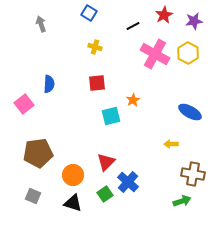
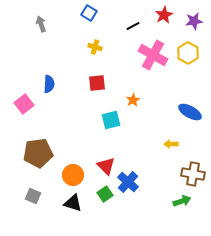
pink cross: moved 2 px left, 1 px down
cyan square: moved 4 px down
red triangle: moved 4 px down; rotated 30 degrees counterclockwise
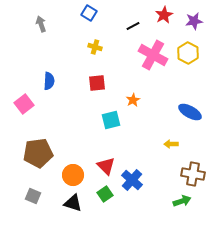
blue semicircle: moved 3 px up
blue cross: moved 4 px right, 2 px up
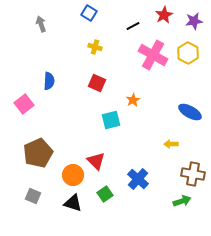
red square: rotated 30 degrees clockwise
brown pentagon: rotated 16 degrees counterclockwise
red triangle: moved 10 px left, 5 px up
blue cross: moved 6 px right, 1 px up
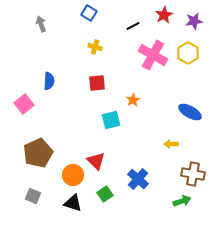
red square: rotated 30 degrees counterclockwise
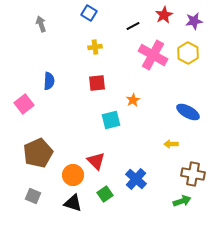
yellow cross: rotated 24 degrees counterclockwise
blue ellipse: moved 2 px left
blue cross: moved 2 px left
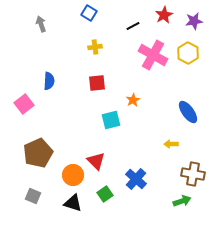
blue ellipse: rotated 25 degrees clockwise
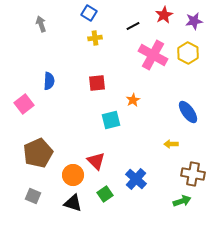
yellow cross: moved 9 px up
